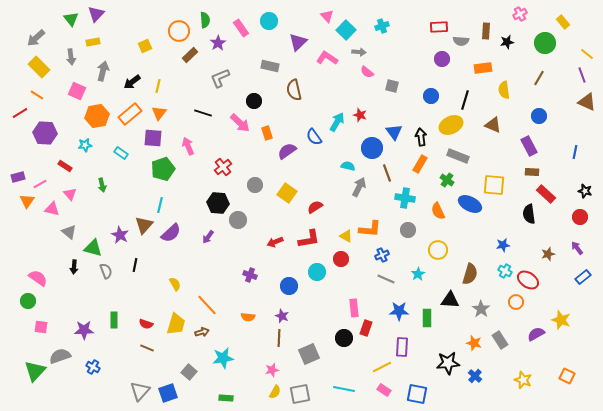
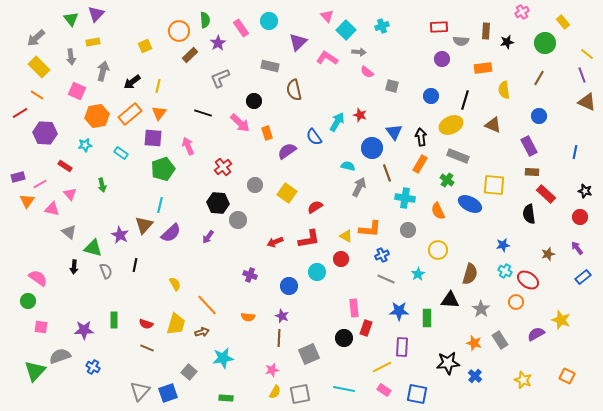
pink cross at (520, 14): moved 2 px right, 2 px up
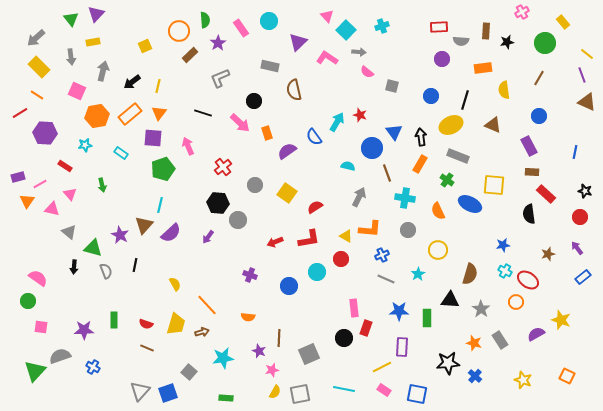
gray arrow at (359, 187): moved 10 px down
purple star at (282, 316): moved 23 px left, 35 px down
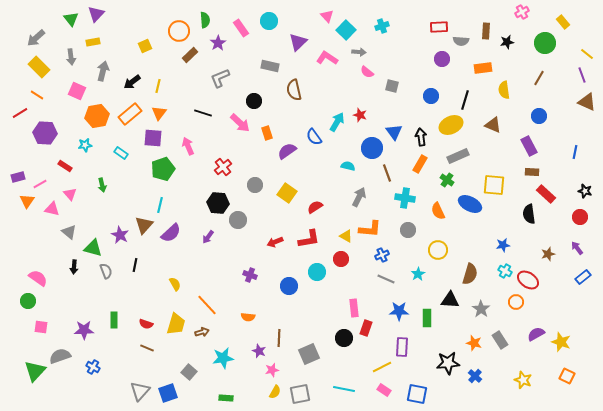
gray rectangle at (458, 156): rotated 45 degrees counterclockwise
yellow star at (561, 320): moved 22 px down
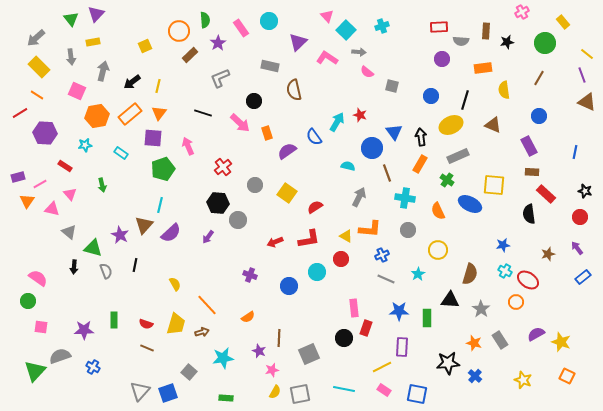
orange semicircle at (248, 317): rotated 40 degrees counterclockwise
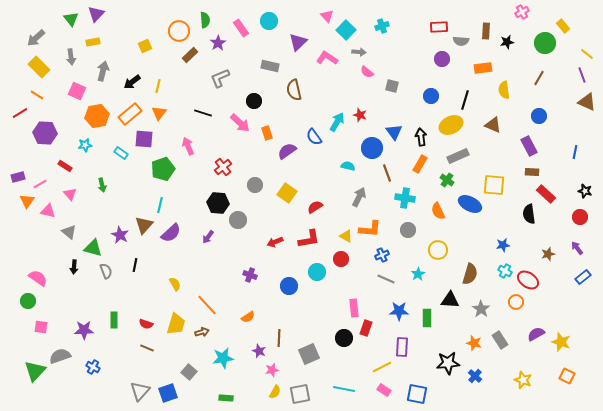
yellow rectangle at (563, 22): moved 4 px down
purple square at (153, 138): moved 9 px left, 1 px down
pink triangle at (52, 209): moved 4 px left, 2 px down
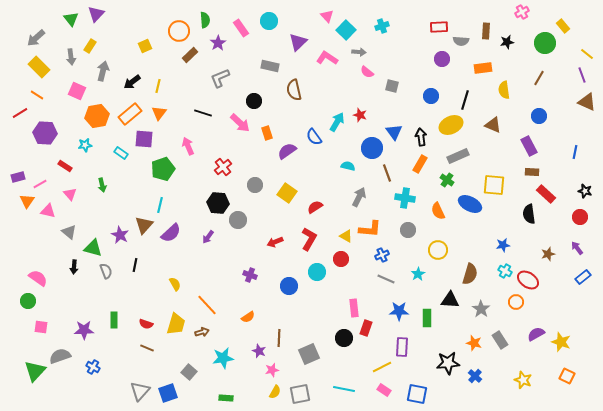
yellow rectangle at (93, 42): moved 3 px left, 4 px down; rotated 48 degrees counterclockwise
red L-shape at (309, 239): rotated 50 degrees counterclockwise
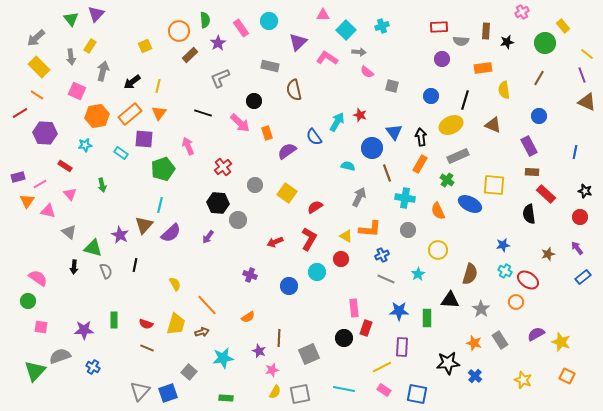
pink triangle at (327, 16): moved 4 px left, 1 px up; rotated 48 degrees counterclockwise
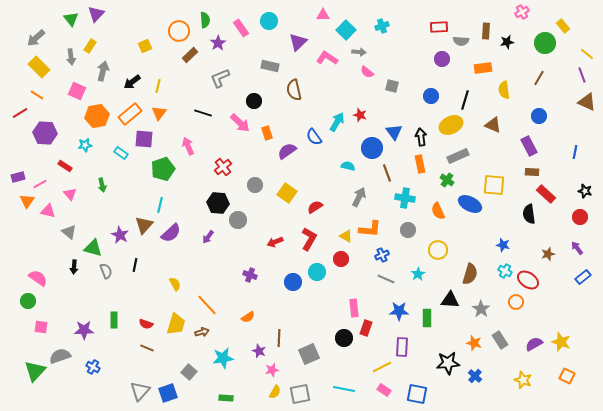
orange rectangle at (420, 164): rotated 42 degrees counterclockwise
blue star at (503, 245): rotated 24 degrees clockwise
blue circle at (289, 286): moved 4 px right, 4 px up
purple semicircle at (536, 334): moved 2 px left, 10 px down
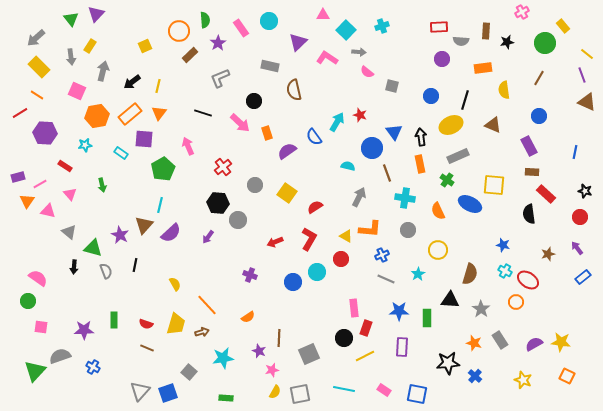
green pentagon at (163, 169): rotated 10 degrees counterclockwise
yellow star at (561, 342): rotated 12 degrees counterclockwise
yellow line at (382, 367): moved 17 px left, 11 px up
